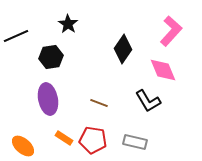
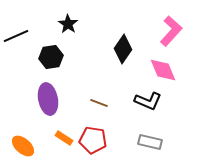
black L-shape: rotated 36 degrees counterclockwise
gray rectangle: moved 15 px right
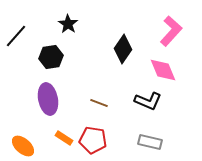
black line: rotated 25 degrees counterclockwise
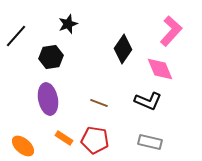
black star: rotated 18 degrees clockwise
pink diamond: moved 3 px left, 1 px up
red pentagon: moved 2 px right
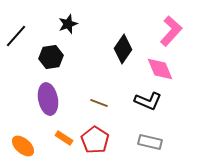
red pentagon: rotated 24 degrees clockwise
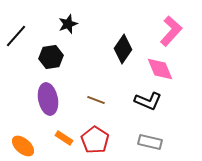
brown line: moved 3 px left, 3 px up
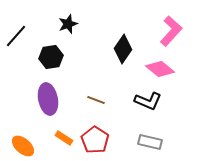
pink diamond: rotated 28 degrees counterclockwise
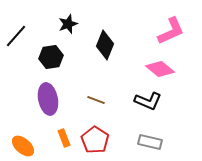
pink L-shape: rotated 24 degrees clockwise
black diamond: moved 18 px left, 4 px up; rotated 12 degrees counterclockwise
orange rectangle: rotated 36 degrees clockwise
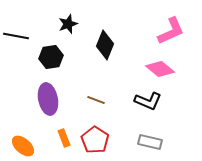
black line: rotated 60 degrees clockwise
